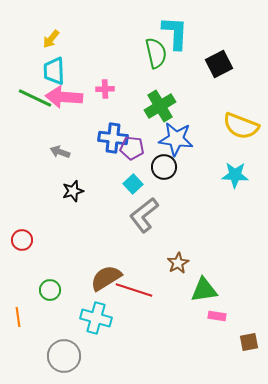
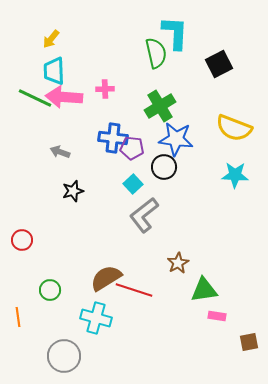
yellow semicircle: moved 7 px left, 2 px down
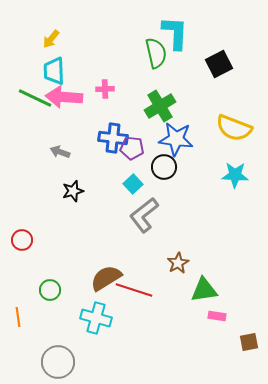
gray circle: moved 6 px left, 6 px down
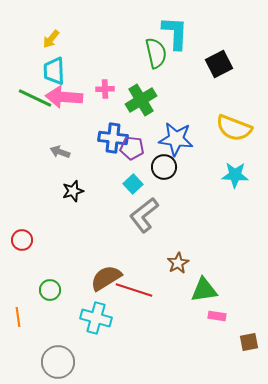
green cross: moved 19 px left, 6 px up
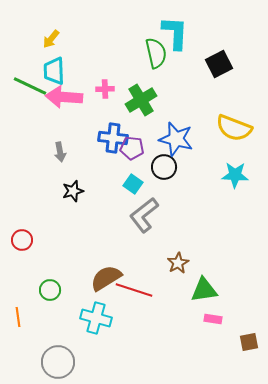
green line: moved 5 px left, 12 px up
blue star: rotated 8 degrees clockwise
gray arrow: rotated 120 degrees counterclockwise
cyan square: rotated 12 degrees counterclockwise
pink rectangle: moved 4 px left, 3 px down
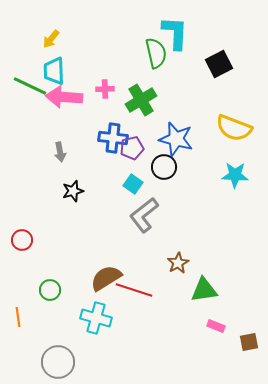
purple pentagon: rotated 20 degrees counterclockwise
pink rectangle: moved 3 px right, 7 px down; rotated 12 degrees clockwise
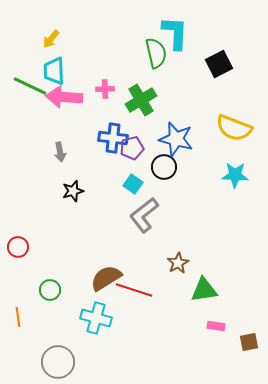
red circle: moved 4 px left, 7 px down
pink rectangle: rotated 12 degrees counterclockwise
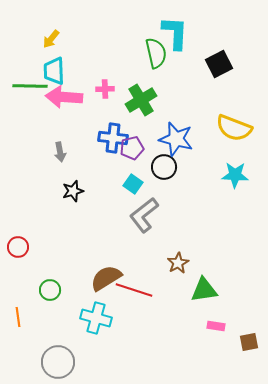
green line: rotated 24 degrees counterclockwise
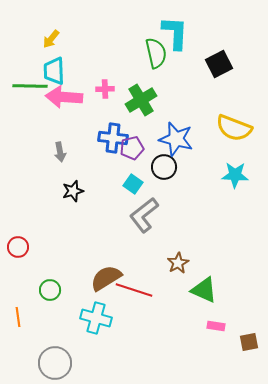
green triangle: rotated 32 degrees clockwise
gray circle: moved 3 px left, 1 px down
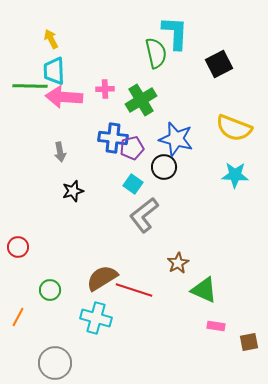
yellow arrow: rotated 114 degrees clockwise
brown semicircle: moved 4 px left
orange line: rotated 36 degrees clockwise
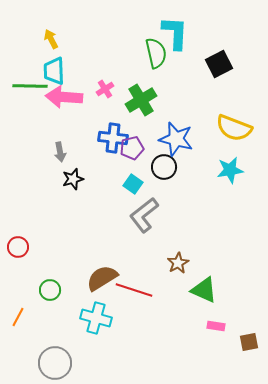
pink cross: rotated 30 degrees counterclockwise
cyan star: moved 5 px left, 5 px up; rotated 12 degrees counterclockwise
black star: moved 12 px up
